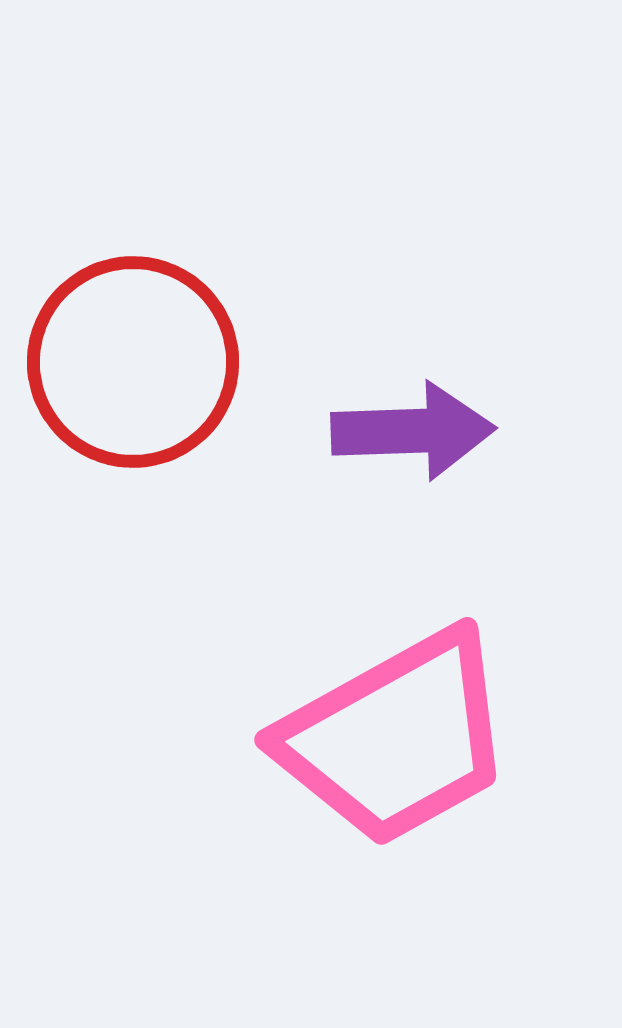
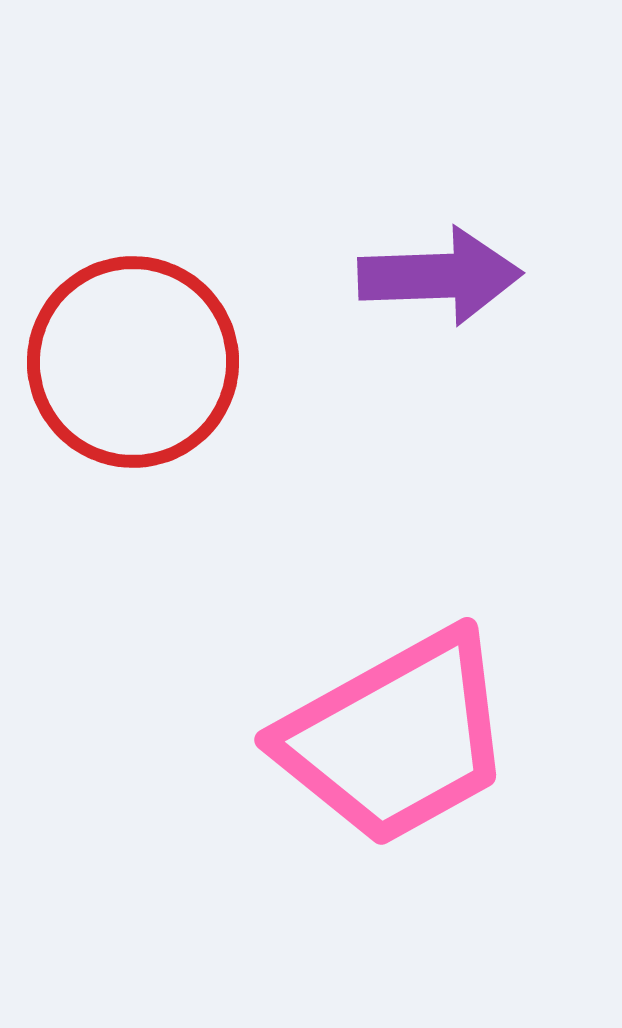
purple arrow: moved 27 px right, 155 px up
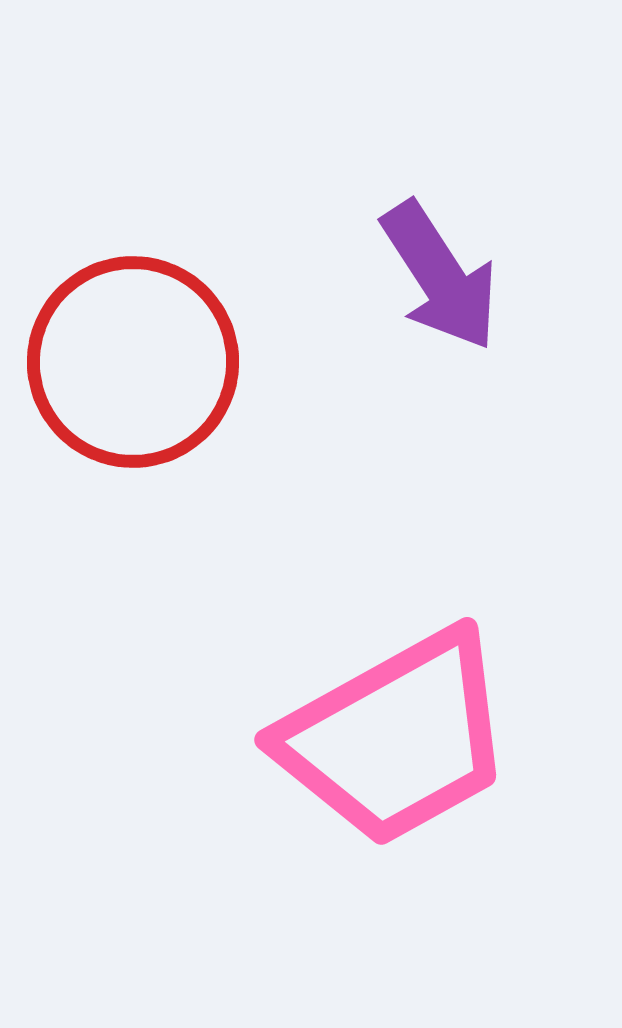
purple arrow: rotated 59 degrees clockwise
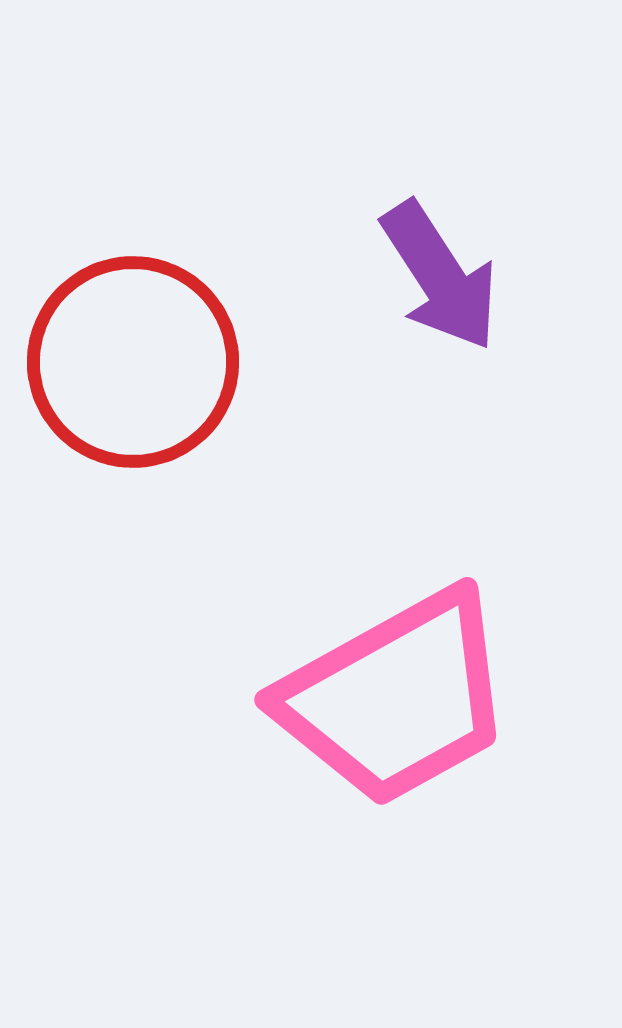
pink trapezoid: moved 40 px up
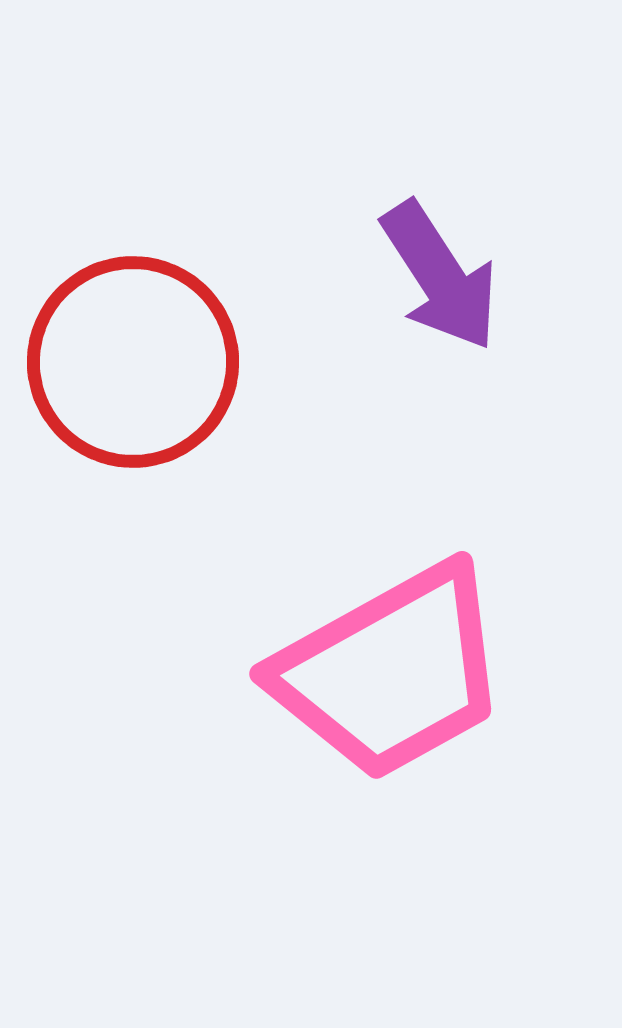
pink trapezoid: moved 5 px left, 26 px up
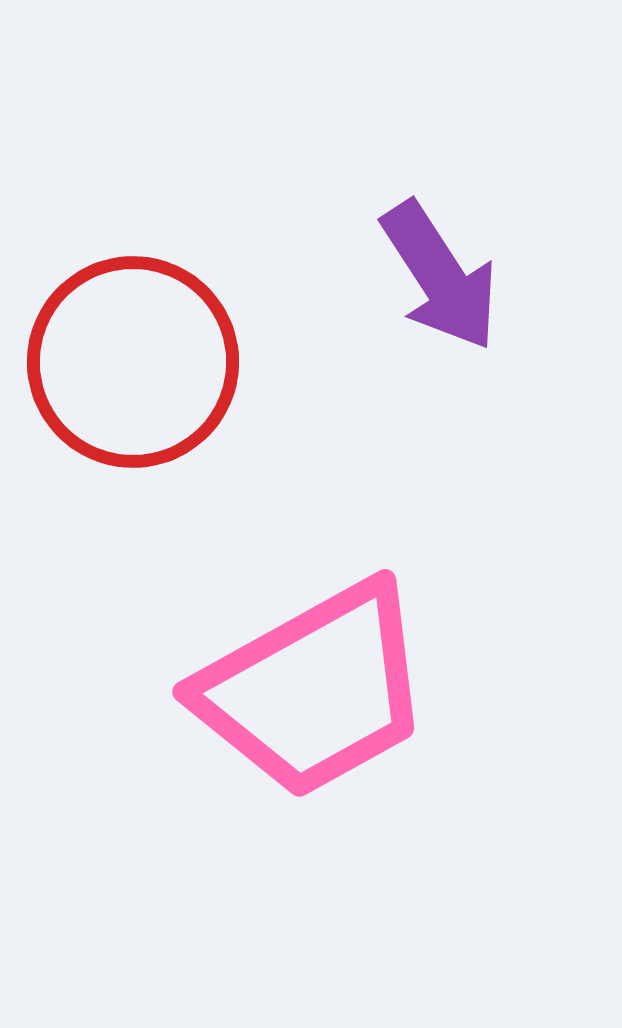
pink trapezoid: moved 77 px left, 18 px down
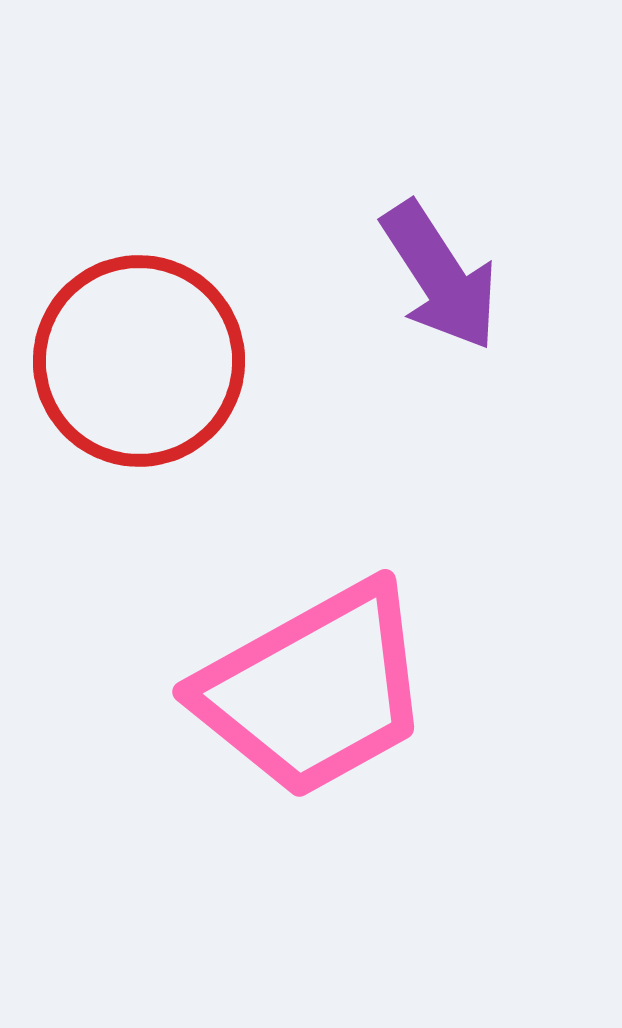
red circle: moved 6 px right, 1 px up
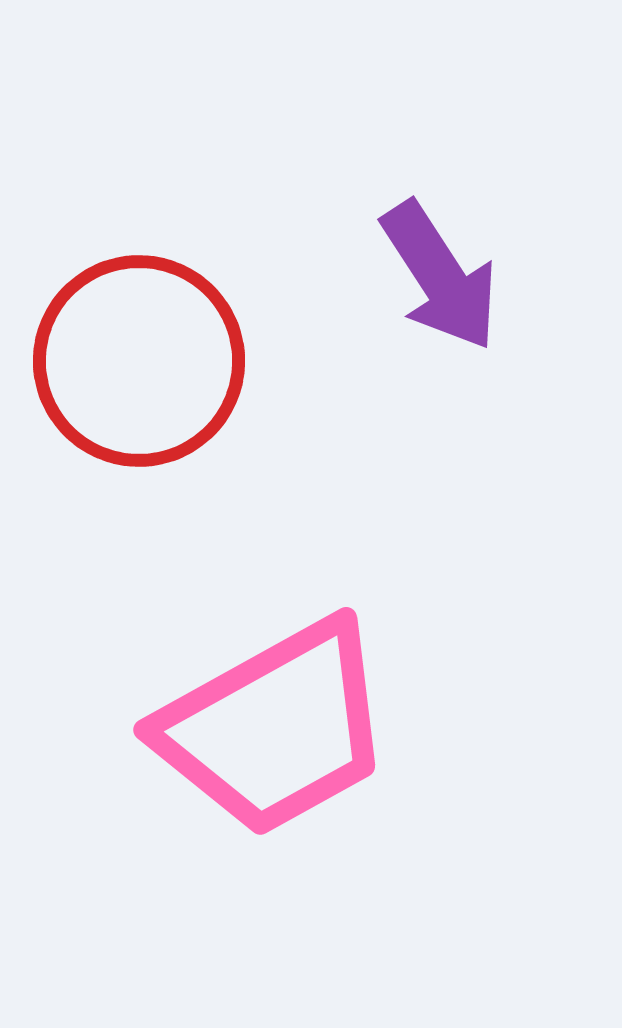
pink trapezoid: moved 39 px left, 38 px down
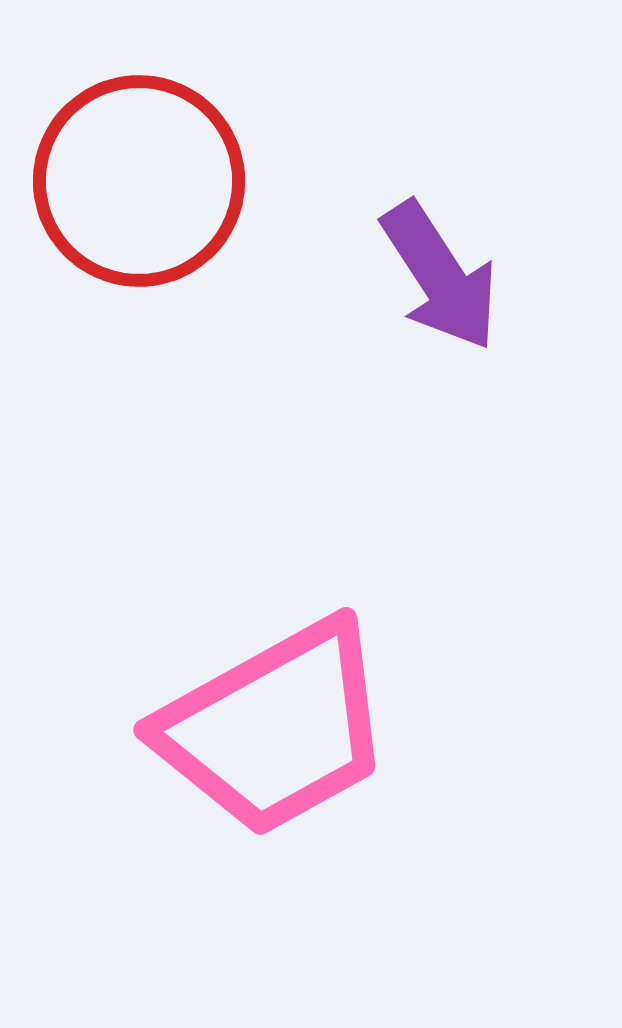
red circle: moved 180 px up
